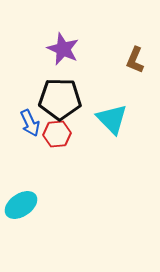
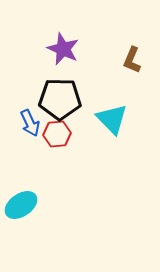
brown L-shape: moved 3 px left
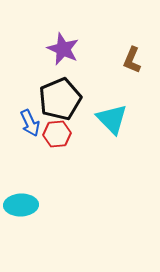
black pentagon: rotated 24 degrees counterclockwise
cyan ellipse: rotated 32 degrees clockwise
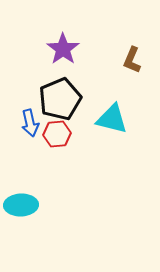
purple star: rotated 12 degrees clockwise
cyan triangle: rotated 32 degrees counterclockwise
blue arrow: rotated 12 degrees clockwise
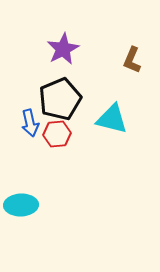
purple star: rotated 8 degrees clockwise
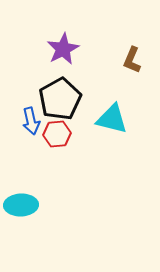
black pentagon: rotated 6 degrees counterclockwise
blue arrow: moved 1 px right, 2 px up
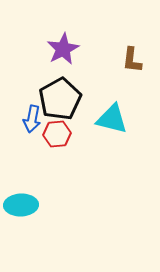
brown L-shape: rotated 16 degrees counterclockwise
blue arrow: moved 1 px right, 2 px up; rotated 24 degrees clockwise
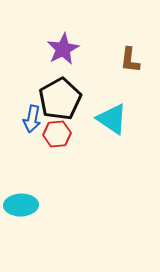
brown L-shape: moved 2 px left
cyan triangle: rotated 20 degrees clockwise
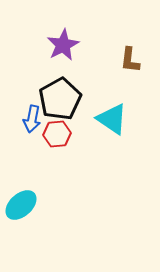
purple star: moved 4 px up
cyan ellipse: rotated 40 degrees counterclockwise
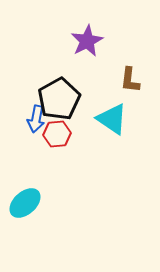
purple star: moved 24 px right, 4 px up
brown L-shape: moved 20 px down
black pentagon: moved 1 px left
blue arrow: moved 4 px right
cyan ellipse: moved 4 px right, 2 px up
